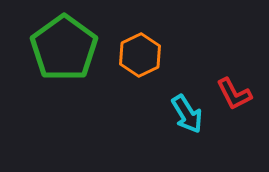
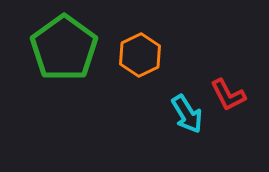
red L-shape: moved 6 px left, 1 px down
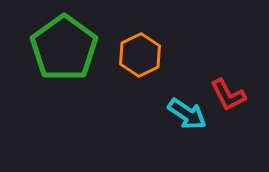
cyan arrow: rotated 24 degrees counterclockwise
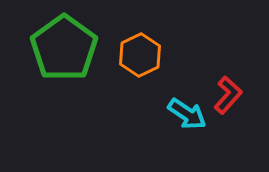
red L-shape: rotated 111 degrees counterclockwise
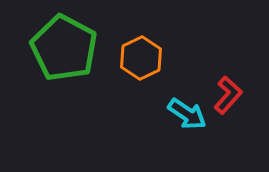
green pentagon: rotated 8 degrees counterclockwise
orange hexagon: moved 1 px right, 3 px down
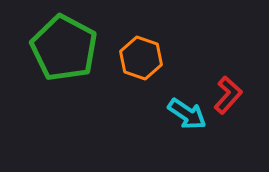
orange hexagon: rotated 15 degrees counterclockwise
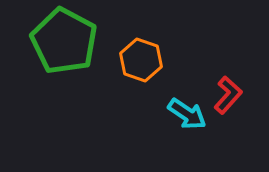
green pentagon: moved 7 px up
orange hexagon: moved 2 px down
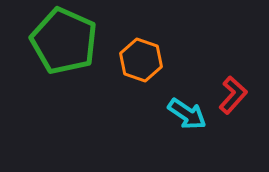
green pentagon: rotated 4 degrees counterclockwise
red L-shape: moved 5 px right
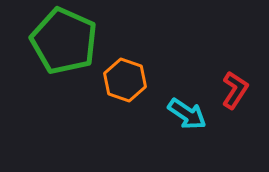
orange hexagon: moved 16 px left, 20 px down
red L-shape: moved 2 px right, 5 px up; rotated 9 degrees counterclockwise
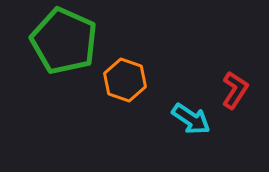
cyan arrow: moved 4 px right, 5 px down
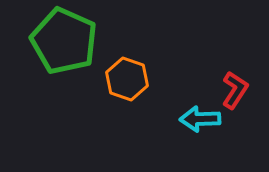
orange hexagon: moved 2 px right, 1 px up
cyan arrow: moved 9 px right; rotated 144 degrees clockwise
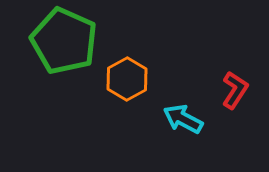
orange hexagon: rotated 12 degrees clockwise
cyan arrow: moved 17 px left; rotated 30 degrees clockwise
